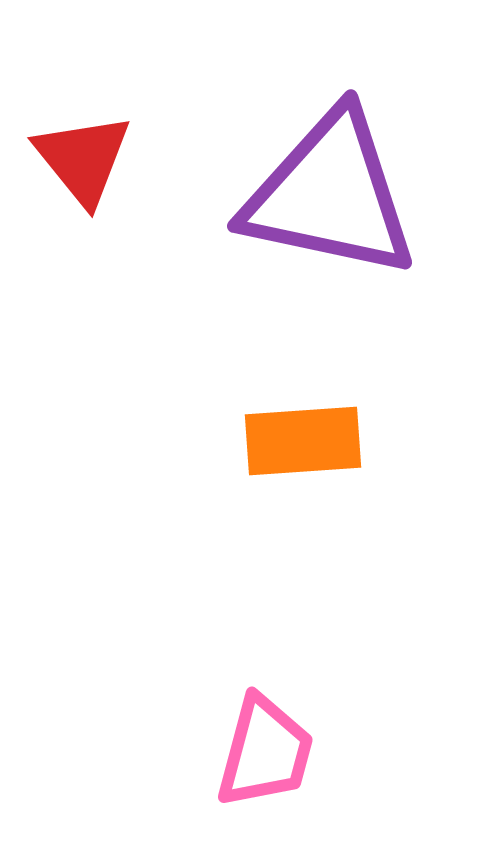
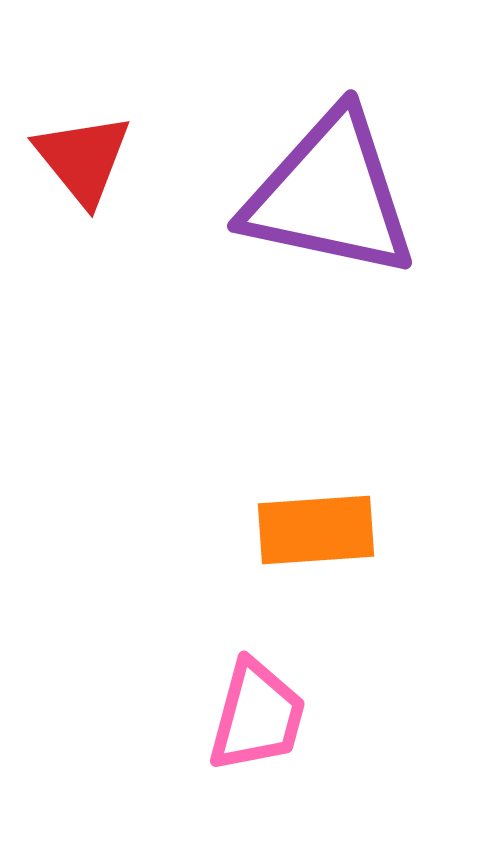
orange rectangle: moved 13 px right, 89 px down
pink trapezoid: moved 8 px left, 36 px up
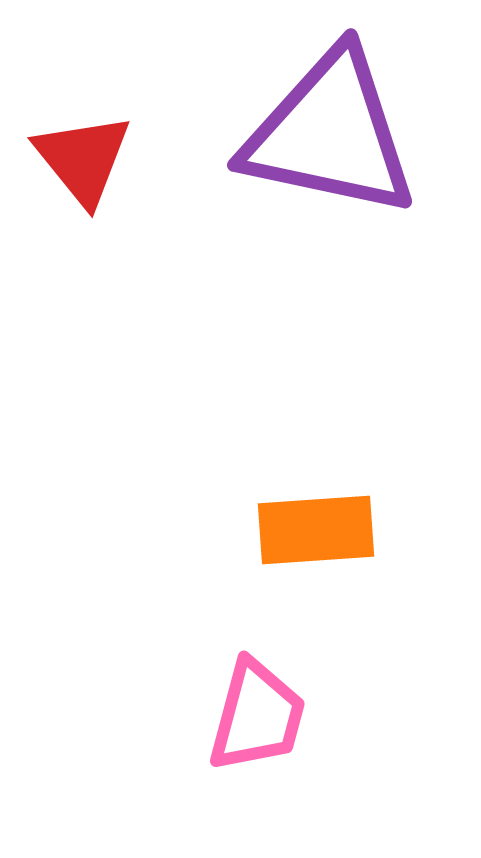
purple triangle: moved 61 px up
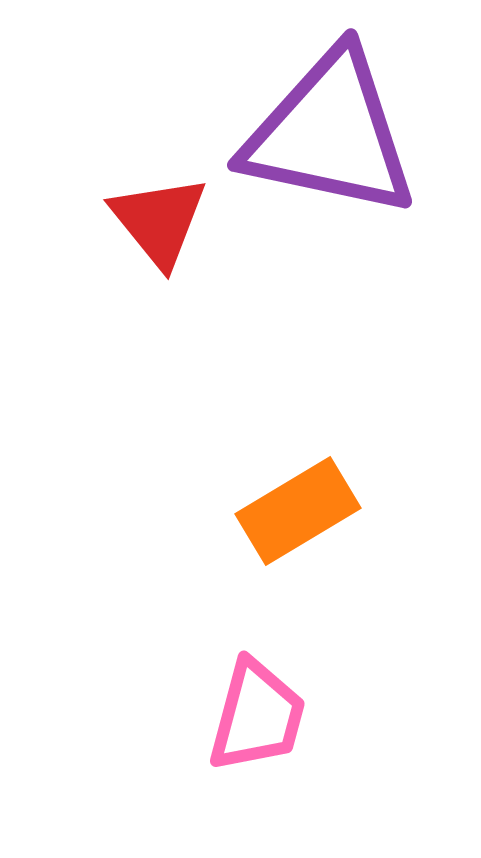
red triangle: moved 76 px right, 62 px down
orange rectangle: moved 18 px left, 19 px up; rotated 27 degrees counterclockwise
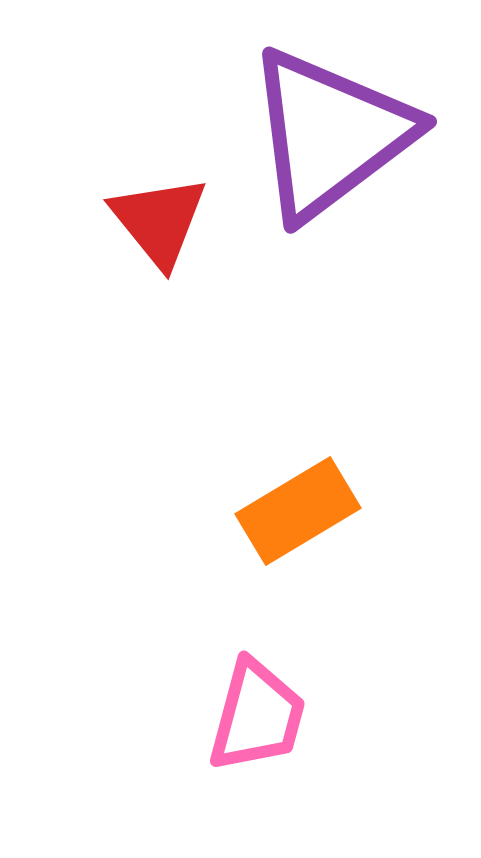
purple triangle: rotated 49 degrees counterclockwise
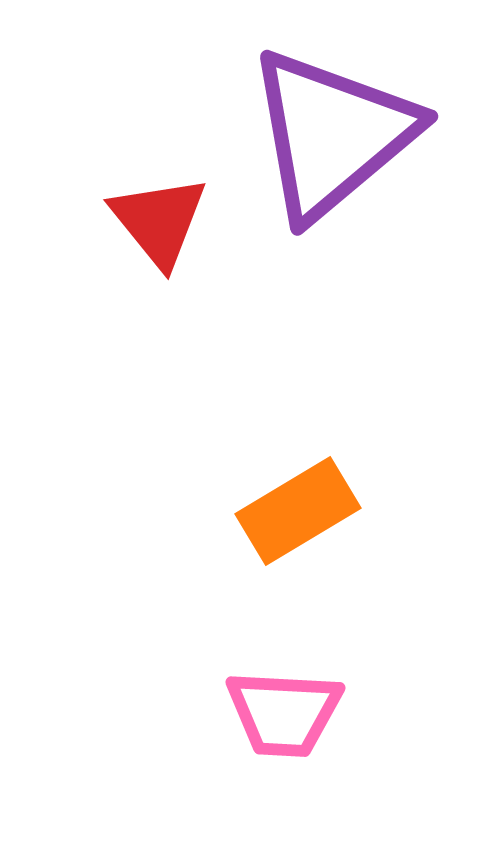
purple triangle: moved 2 px right; rotated 3 degrees counterclockwise
pink trapezoid: moved 27 px right, 3 px up; rotated 78 degrees clockwise
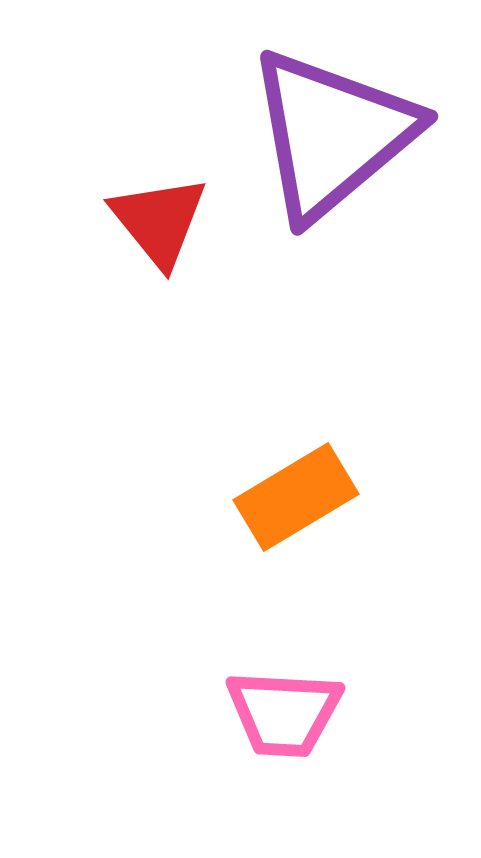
orange rectangle: moved 2 px left, 14 px up
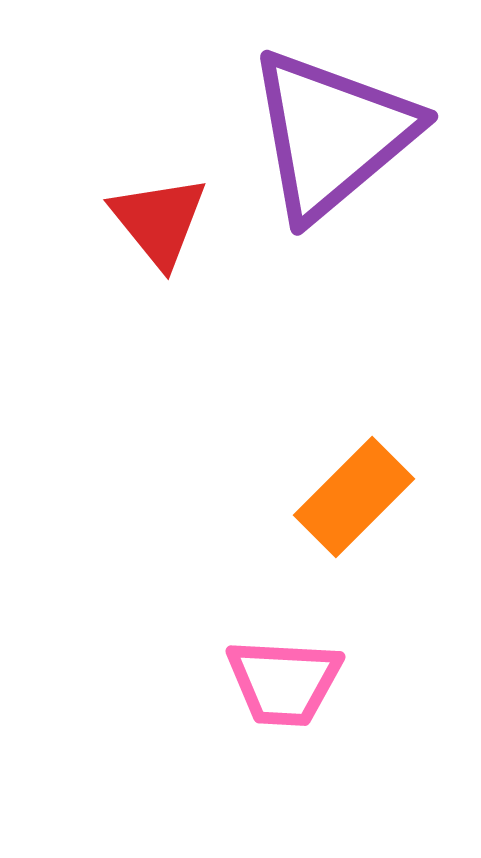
orange rectangle: moved 58 px right; rotated 14 degrees counterclockwise
pink trapezoid: moved 31 px up
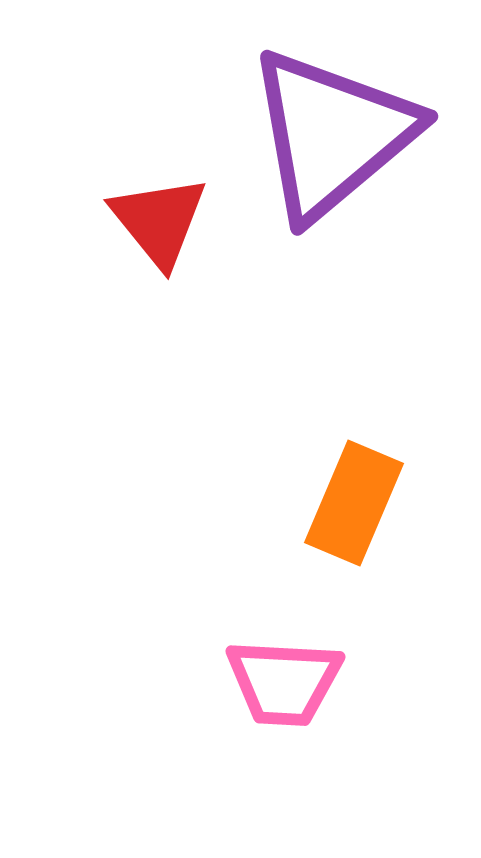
orange rectangle: moved 6 px down; rotated 22 degrees counterclockwise
